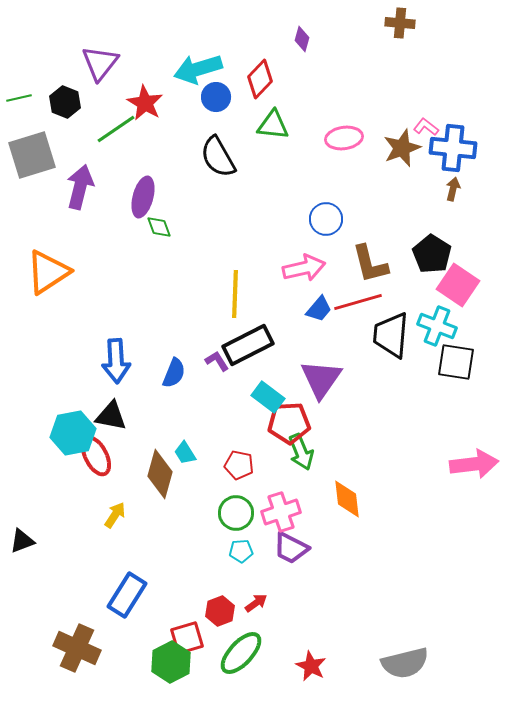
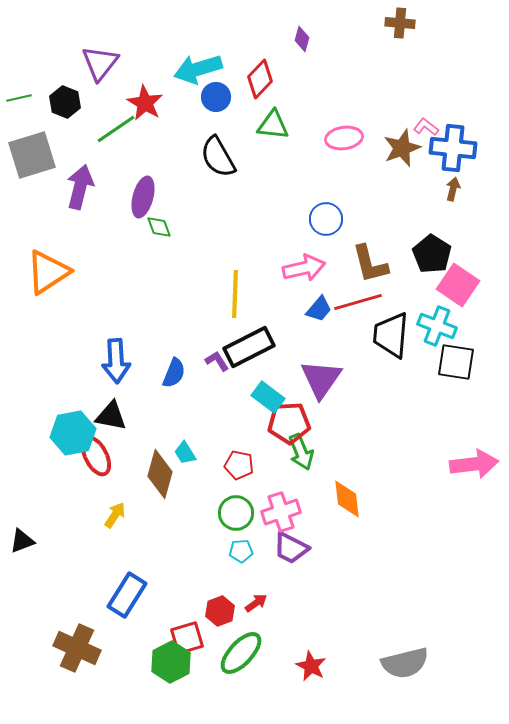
black rectangle at (248, 345): moved 1 px right, 2 px down
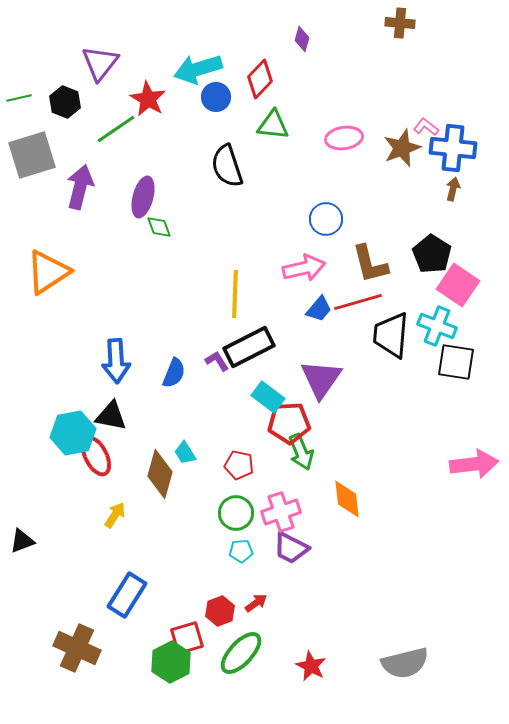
red star at (145, 103): moved 3 px right, 4 px up
black semicircle at (218, 157): moved 9 px right, 9 px down; rotated 12 degrees clockwise
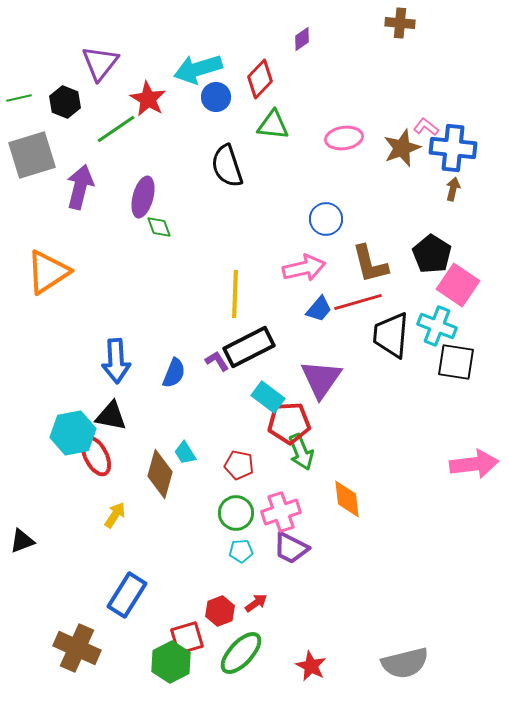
purple diamond at (302, 39): rotated 40 degrees clockwise
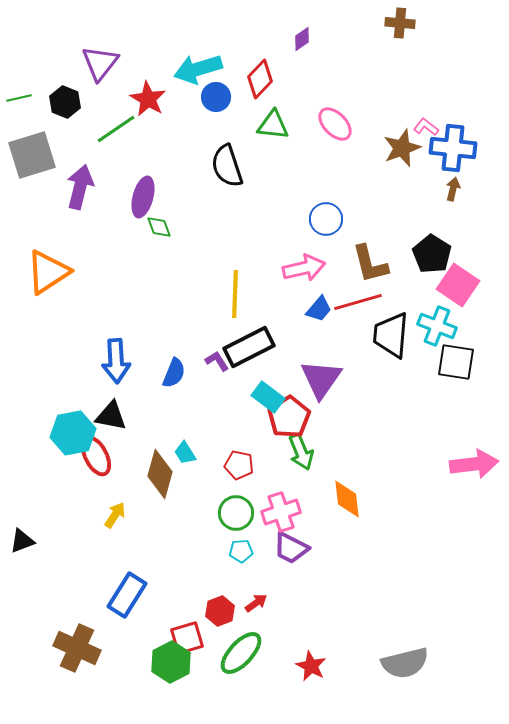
pink ellipse at (344, 138): moved 9 px left, 14 px up; rotated 54 degrees clockwise
red pentagon at (289, 423): moved 6 px up; rotated 30 degrees counterclockwise
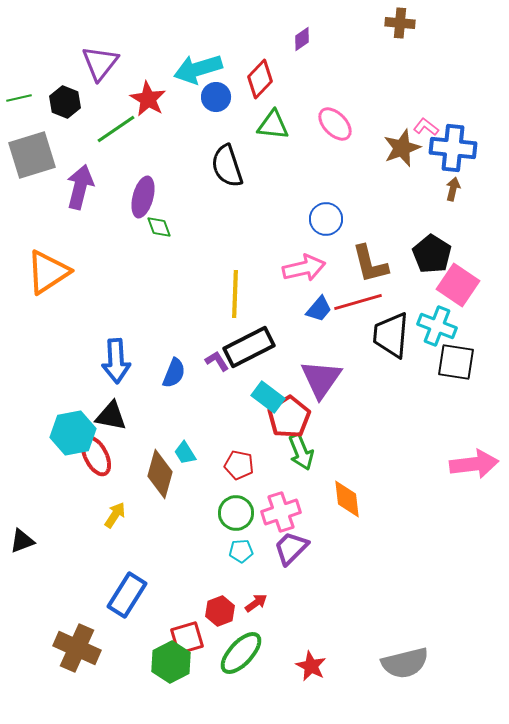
purple trapezoid at (291, 548): rotated 108 degrees clockwise
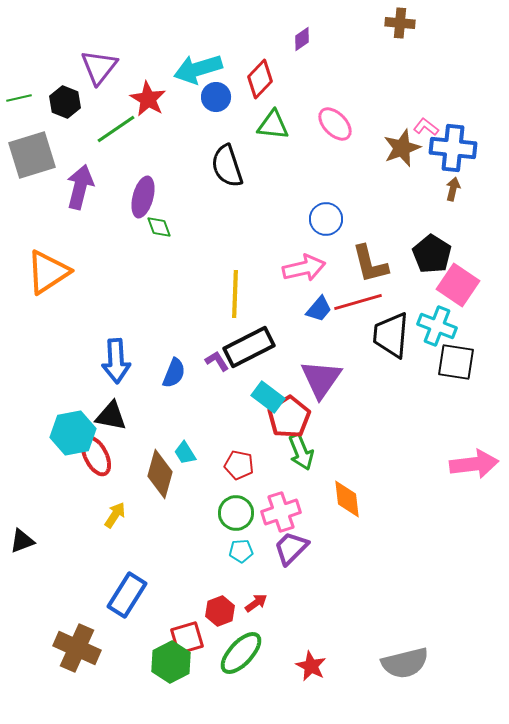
purple triangle at (100, 63): moved 1 px left, 4 px down
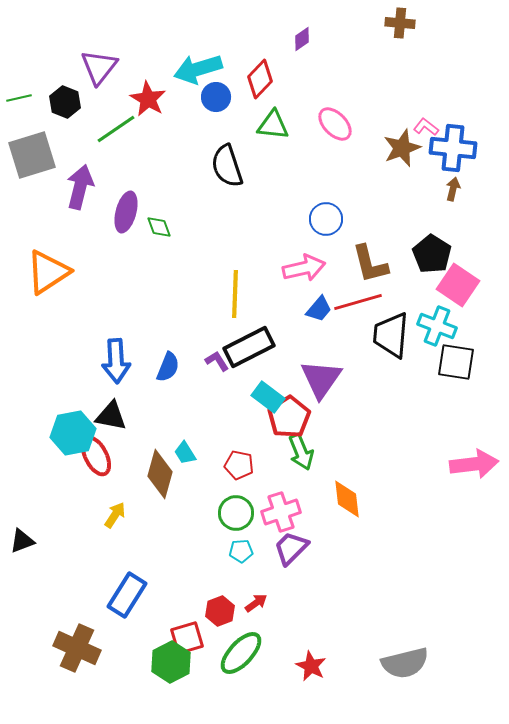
purple ellipse at (143, 197): moved 17 px left, 15 px down
blue semicircle at (174, 373): moved 6 px left, 6 px up
